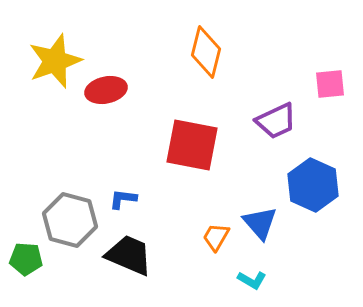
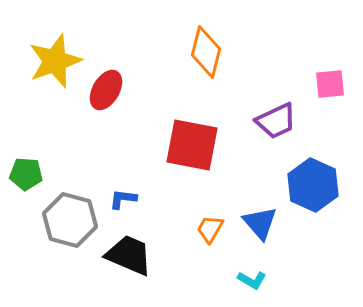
red ellipse: rotated 48 degrees counterclockwise
orange trapezoid: moved 6 px left, 8 px up
green pentagon: moved 85 px up
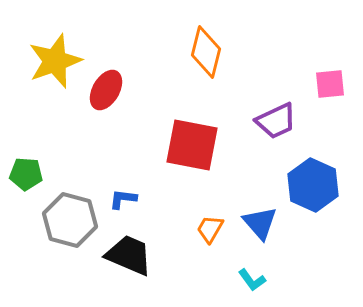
cyan L-shape: rotated 24 degrees clockwise
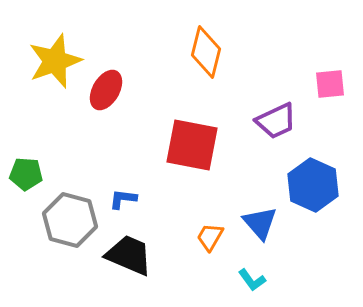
orange trapezoid: moved 8 px down
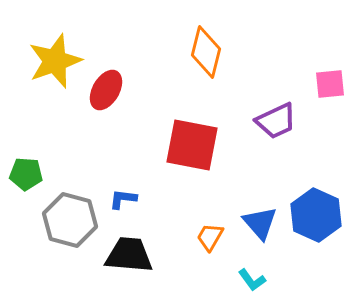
blue hexagon: moved 3 px right, 30 px down
black trapezoid: rotated 18 degrees counterclockwise
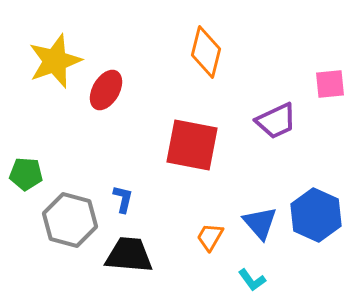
blue L-shape: rotated 96 degrees clockwise
